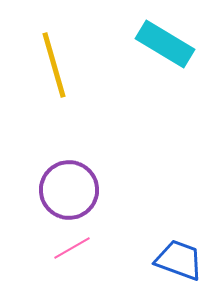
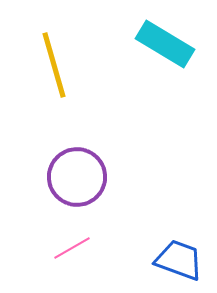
purple circle: moved 8 px right, 13 px up
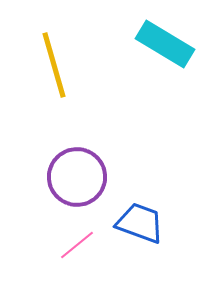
pink line: moved 5 px right, 3 px up; rotated 9 degrees counterclockwise
blue trapezoid: moved 39 px left, 37 px up
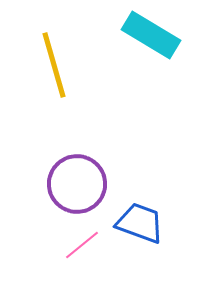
cyan rectangle: moved 14 px left, 9 px up
purple circle: moved 7 px down
pink line: moved 5 px right
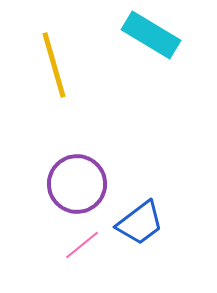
blue trapezoid: rotated 123 degrees clockwise
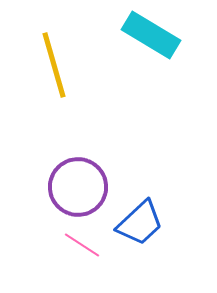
purple circle: moved 1 px right, 3 px down
blue trapezoid: rotated 6 degrees counterclockwise
pink line: rotated 72 degrees clockwise
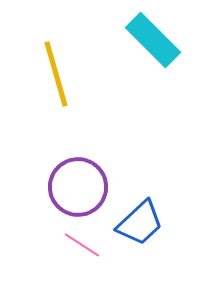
cyan rectangle: moved 2 px right, 5 px down; rotated 14 degrees clockwise
yellow line: moved 2 px right, 9 px down
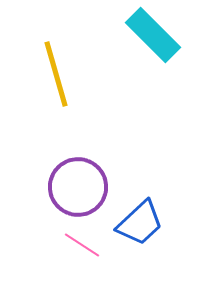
cyan rectangle: moved 5 px up
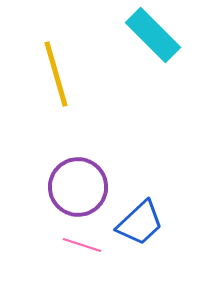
pink line: rotated 15 degrees counterclockwise
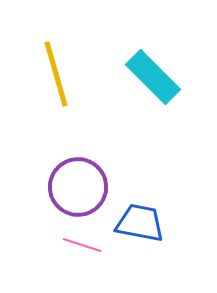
cyan rectangle: moved 42 px down
blue trapezoid: rotated 126 degrees counterclockwise
